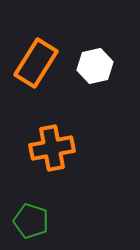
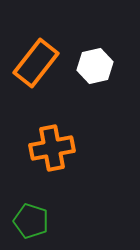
orange rectangle: rotated 6 degrees clockwise
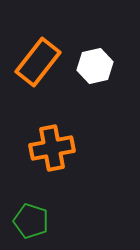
orange rectangle: moved 2 px right, 1 px up
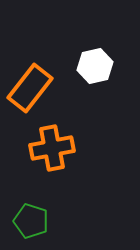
orange rectangle: moved 8 px left, 26 px down
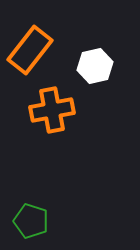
orange rectangle: moved 38 px up
orange cross: moved 38 px up
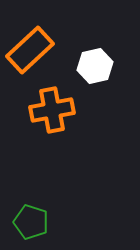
orange rectangle: rotated 9 degrees clockwise
green pentagon: moved 1 px down
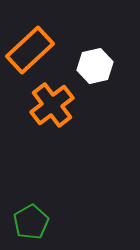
orange cross: moved 5 px up; rotated 27 degrees counterclockwise
green pentagon: rotated 24 degrees clockwise
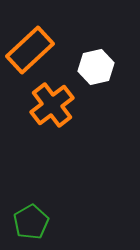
white hexagon: moved 1 px right, 1 px down
